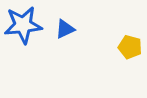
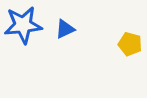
yellow pentagon: moved 3 px up
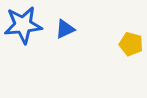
yellow pentagon: moved 1 px right
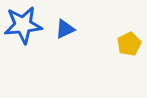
yellow pentagon: moved 2 px left; rotated 30 degrees clockwise
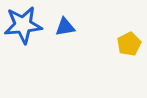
blue triangle: moved 2 px up; rotated 15 degrees clockwise
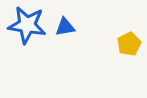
blue star: moved 4 px right; rotated 15 degrees clockwise
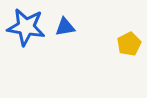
blue star: moved 1 px left, 2 px down
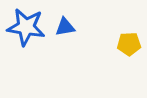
yellow pentagon: rotated 25 degrees clockwise
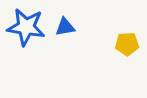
yellow pentagon: moved 2 px left
